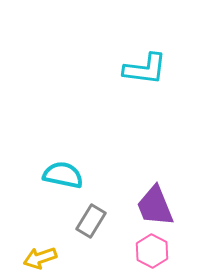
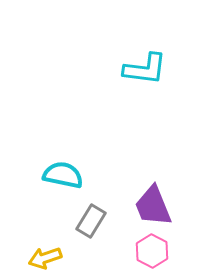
purple trapezoid: moved 2 px left
yellow arrow: moved 5 px right
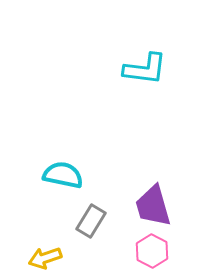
purple trapezoid: rotated 6 degrees clockwise
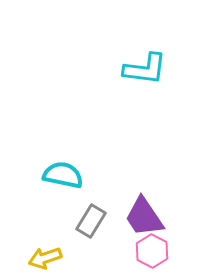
purple trapezoid: moved 9 px left, 11 px down; rotated 18 degrees counterclockwise
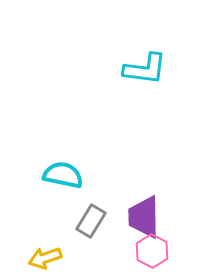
purple trapezoid: rotated 33 degrees clockwise
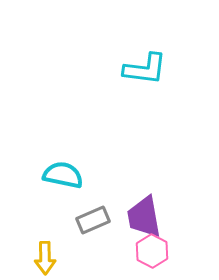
purple trapezoid: rotated 9 degrees counterclockwise
gray rectangle: moved 2 px right, 1 px up; rotated 36 degrees clockwise
yellow arrow: rotated 72 degrees counterclockwise
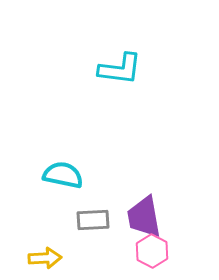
cyan L-shape: moved 25 px left
gray rectangle: rotated 20 degrees clockwise
yellow arrow: rotated 92 degrees counterclockwise
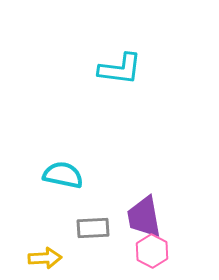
gray rectangle: moved 8 px down
